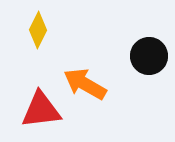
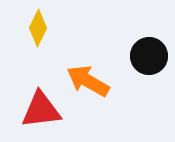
yellow diamond: moved 2 px up
orange arrow: moved 3 px right, 3 px up
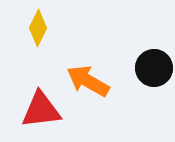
black circle: moved 5 px right, 12 px down
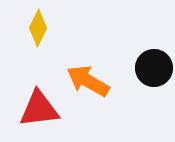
red triangle: moved 2 px left, 1 px up
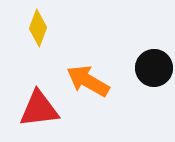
yellow diamond: rotated 6 degrees counterclockwise
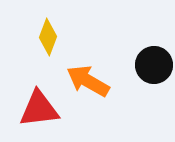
yellow diamond: moved 10 px right, 9 px down
black circle: moved 3 px up
